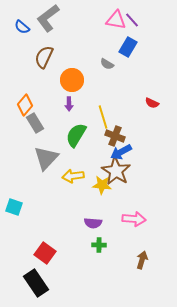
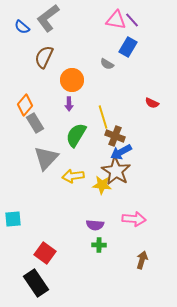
cyan square: moved 1 px left, 12 px down; rotated 24 degrees counterclockwise
purple semicircle: moved 2 px right, 2 px down
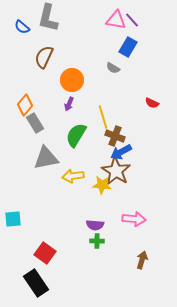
gray L-shape: rotated 40 degrees counterclockwise
gray semicircle: moved 6 px right, 4 px down
purple arrow: rotated 24 degrees clockwise
gray triangle: rotated 36 degrees clockwise
green cross: moved 2 px left, 4 px up
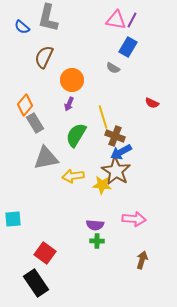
purple line: rotated 70 degrees clockwise
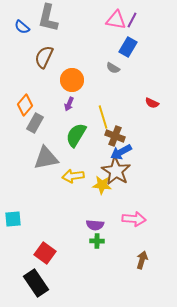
gray rectangle: rotated 60 degrees clockwise
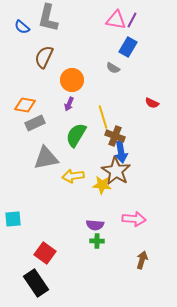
orange diamond: rotated 60 degrees clockwise
gray rectangle: rotated 36 degrees clockwise
blue arrow: rotated 70 degrees counterclockwise
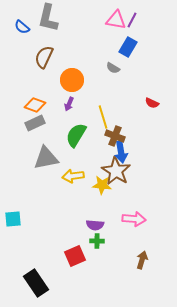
orange diamond: moved 10 px right; rotated 10 degrees clockwise
red square: moved 30 px right, 3 px down; rotated 30 degrees clockwise
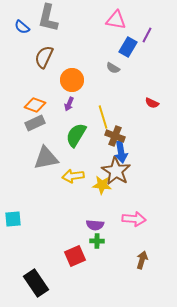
purple line: moved 15 px right, 15 px down
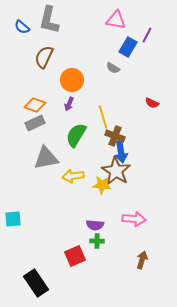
gray L-shape: moved 1 px right, 2 px down
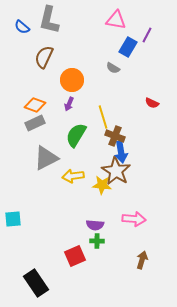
gray triangle: rotated 16 degrees counterclockwise
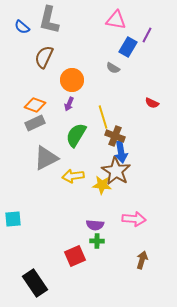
black rectangle: moved 1 px left
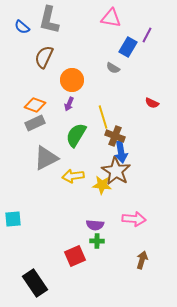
pink triangle: moved 5 px left, 2 px up
